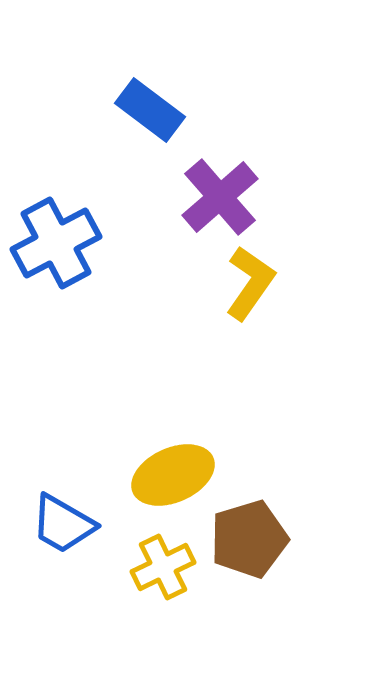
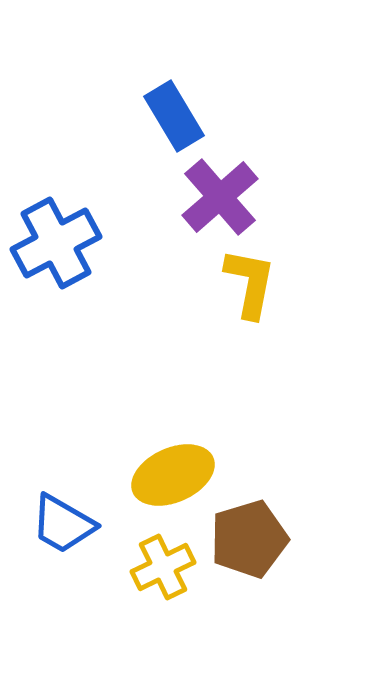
blue rectangle: moved 24 px right, 6 px down; rotated 22 degrees clockwise
yellow L-shape: rotated 24 degrees counterclockwise
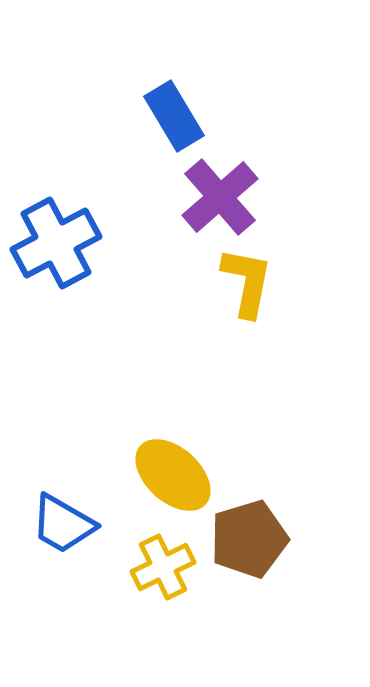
yellow L-shape: moved 3 px left, 1 px up
yellow ellipse: rotated 66 degrees clockwise
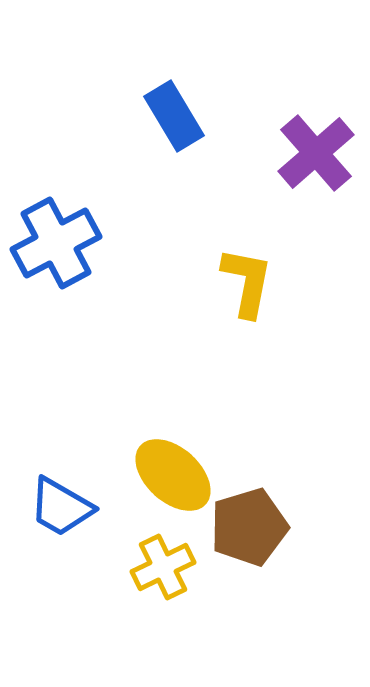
purple cross: moved 96 px right, 44 px up
blue trapezoid: moved 2 px left, 17 px up
brown pentagon: moved 12 px up
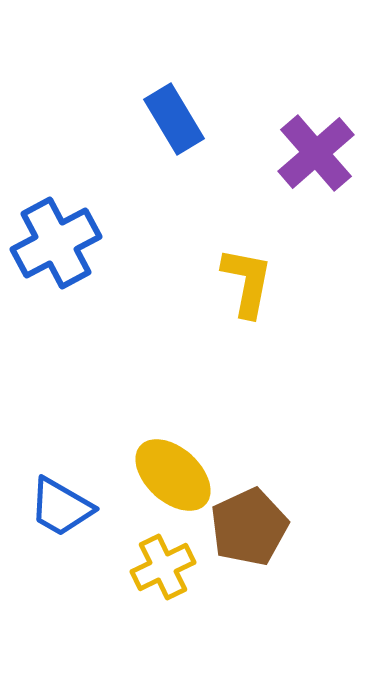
blue rectangle: moved 3 px down
brown pentagon: rotated 8 degrees counterclockwise
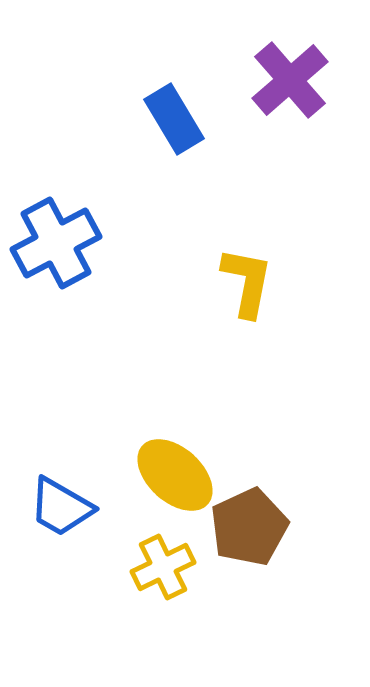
purple cross: moved 26 px left, 73 px up
yellow ellipse: moved 2 px right
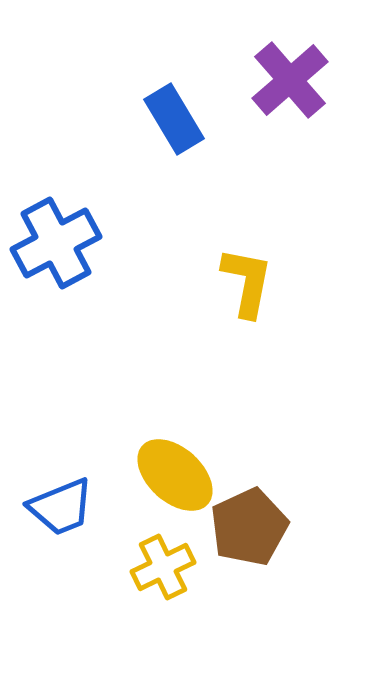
blue trapezoid: rotated 52 degrees counterclockwise
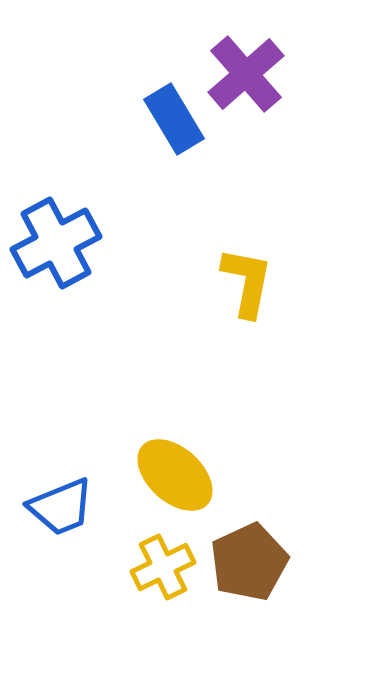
purple cross: moved 44 px left, 6 px up
brown pentagon: moved 35 px down
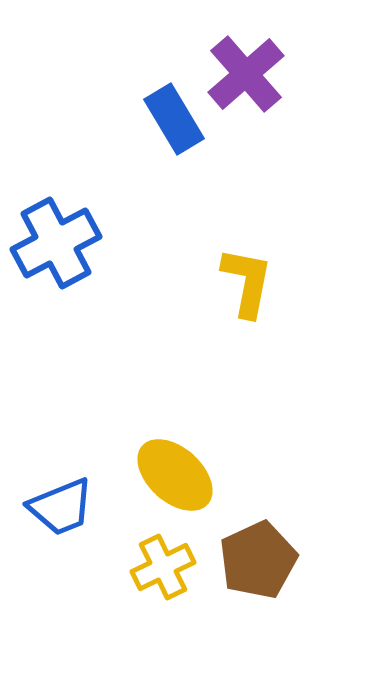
brown pentagon: moved 9 px right, 2 px up
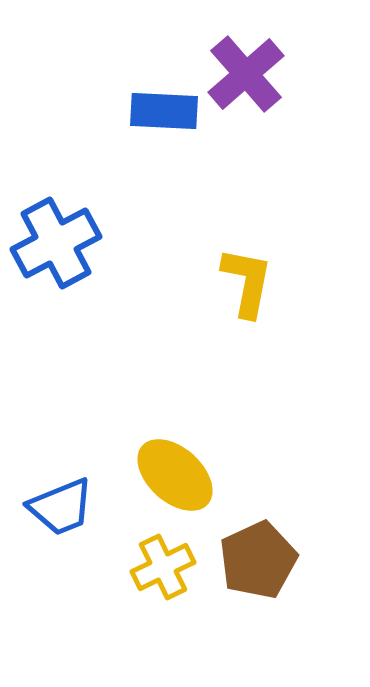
blue rectangle: moved 10 px left, 8 px up; rotated 56 degrees counterclockwise
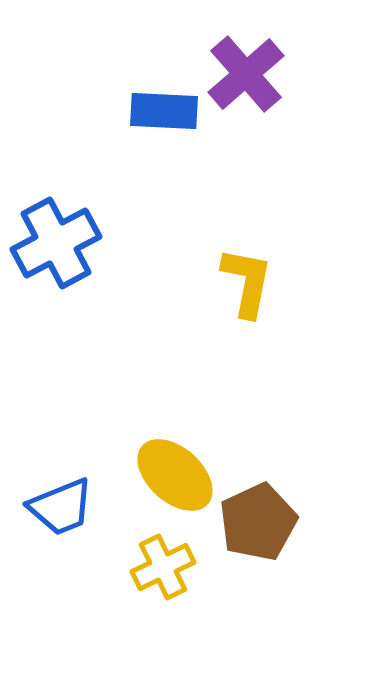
brown pentagon: moved 38 px up
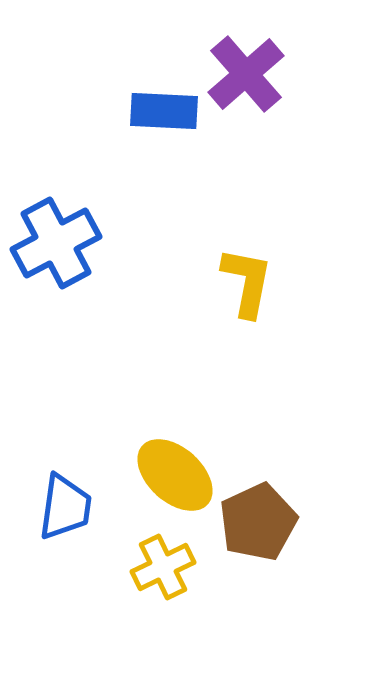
blue trapezoid: moved 4 px right; rotated 60 degrees counterclockwise
